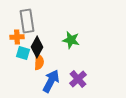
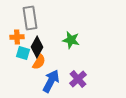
gray rectangle: moved 3 px right, 3 px up
orange semicircle: rotated 28 degrees clockwise
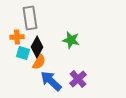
blue arrow: rotated 75 degrees counterclockwise
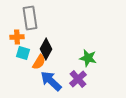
green star: moved 17 px right, 18 px down
black diamond: moved 9 px right, 2 px down
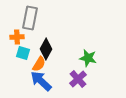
gray rectangle: rotated 20 degrees clockwise
orange semicircle: moved 2 px down
blue arrow: moved 10 px left
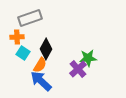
gray rectangle: rotated 60 degrees clockwise
cyan square: rotated 16 degrees clockwise
green star: rotated 18 degrees counterclockwise
orange semicircle: moved 1 px right, 1 px down
purple cross: moved 10 px up
